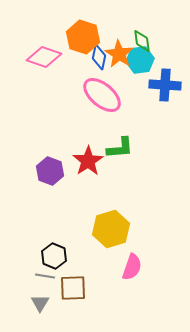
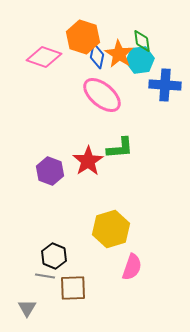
blue diamond: moved 2 px left, 1 px up
gray triangle: moved 13 px left, 5 px down
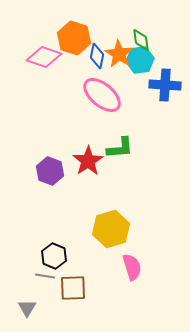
orange hexagon: moved 9 px left, 1 px down
green diamond: moved 1 px left, 1 px up
pink semicircle: rotated 36 degrees counterclockwise
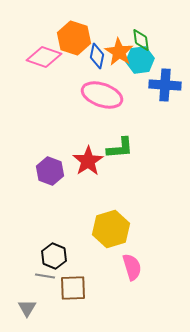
orange star: moved 2 px up
pink ellipse: rotated 21 degrees counterclockwise
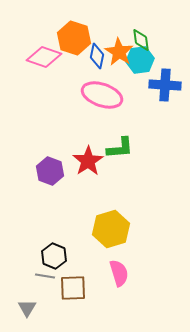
pink semicircle: moved 13 px left, 6 px down
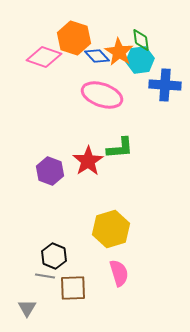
blue diamond: rotated 55 degrees counterclockwise
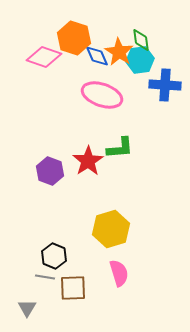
blue diamond: rotated 20 degrees clockwise
gray line: moved 1 px down
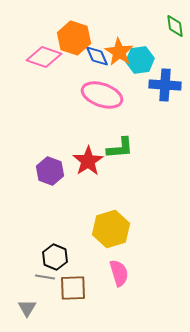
green diamond: moved 34 px right, 14 px up
black hexagon: moved 1 px right, 1 px down
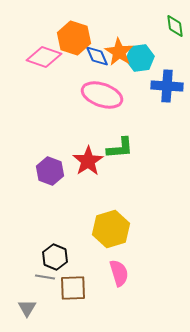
cyan hexagon: moved 2 px up
blue cross: moved 2 px right, 1 px down
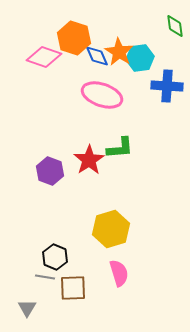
red star: moved 1 px right, 1 px up
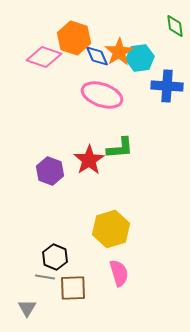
orange star: rotated 8 degrees clockwise
